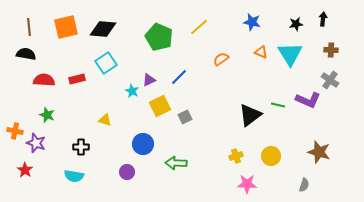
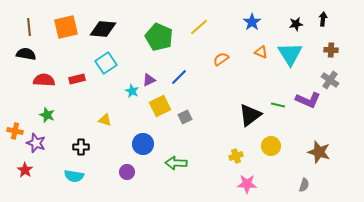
blue star: rotated 24 degrees clockwise
yellow circle: moved 10 px up
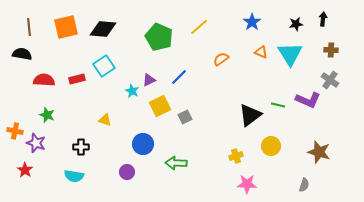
black semicircle: moved 4 px left
cyan square: moved 2 px left, 3 px down
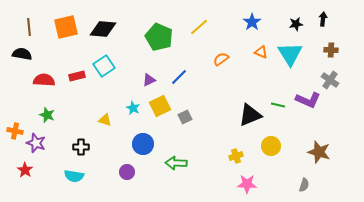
red rectangle: moved 3 px up
cyan star: moved 1 px right, 17 px down
black triangle: rotated 15 degrees clockwise
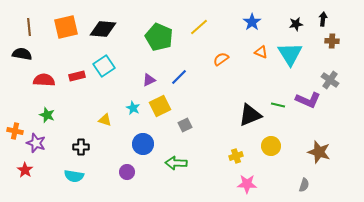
brown cross: moved 1 px right, 9 px up
gray square: moved 8 px down
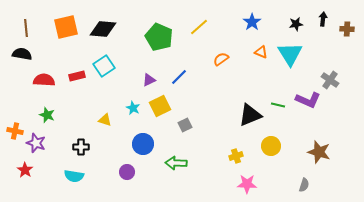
brown line: moved 3 px left, 1 px down
brown cross: moved 15 px right, 12 px up
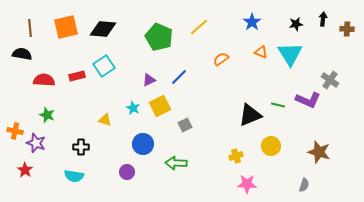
brown line: moved 4 px right
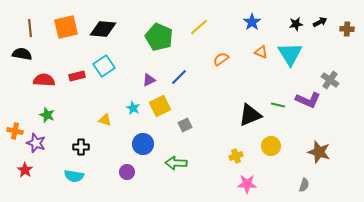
black arrow: moved 3 px left, 3 px down; rotated 56 degrees clockwise
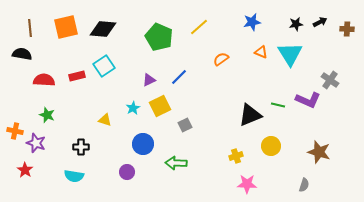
blue star: rotated 24 degrees clockwise
cyan star: rotated 16 degrees clockwise
